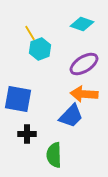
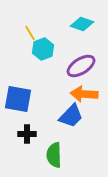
cyan hexagon: moved 3 px right
purple ellipse: moved 3 px left, 2 px down
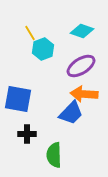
cyan diamond: moved 7 px down
blue trapezoid: moved 3 px up
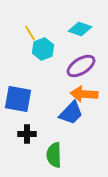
cyan diamond: moved 2 px left, 2 px up
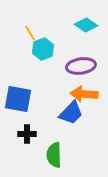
cyan diamond: moved 6 px right, 4 px up; rotated 15 degrees clockwise
purple ellipse: rotated 24 degrees clockwise
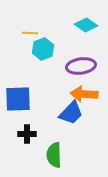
yellow line: rotated 56 degrees counterclockwise
blue square: rotated 12 degrees counterclockwise
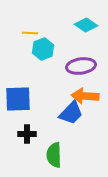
orange arrow: moved 1 px right, 2 px down
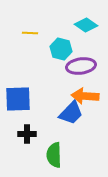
cyan hexagon: moved 18 px right; rotated 25 degrees counterclockwise
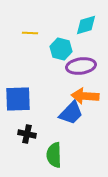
cyan diamond: rotated 50 degrees counterclockwise
black cross: rotated 12 degrees clockwise
